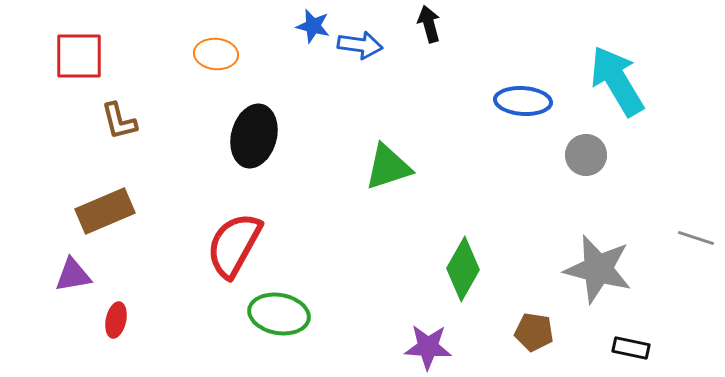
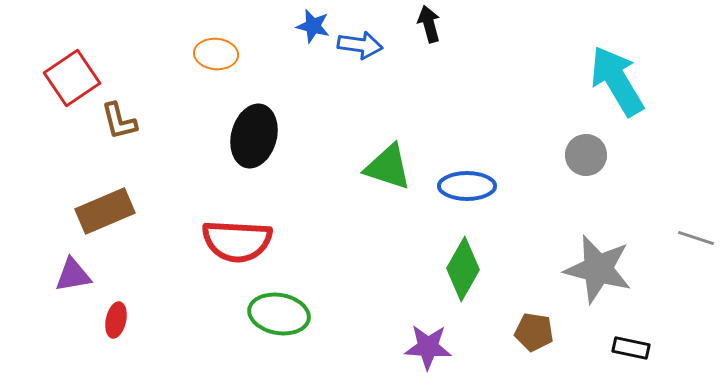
red square: moved 7 px left, 22 px down; rotated 34 degrees counterclockwise
blue ellipse: moved 56 px left, 85 px down; rotated 4 degrees counterclockwise
green triangle: rotated 36 degrees clockwise
red semicircle: moved 3 px right, 4 px up; rotated 116 degrees counterclockwise
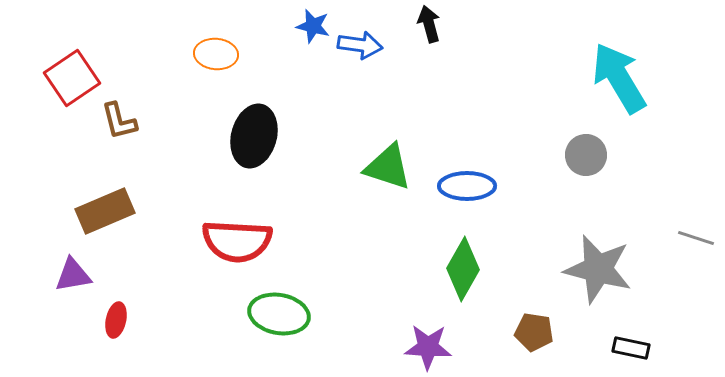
cyan arrow: moved 2 px right, 3 px up
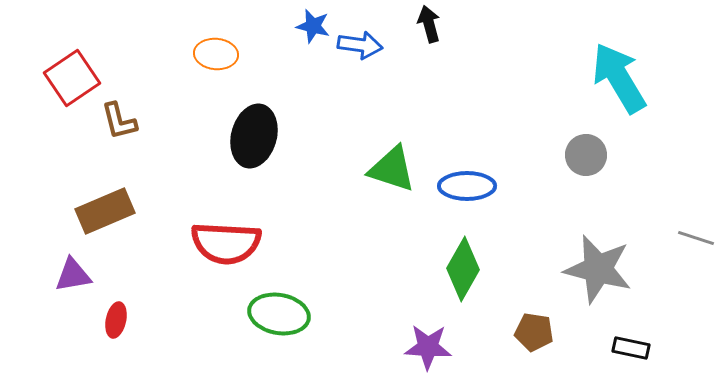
green triangle: moved 4 px right, 2 px down
red semicircle: moved 11 px left, 2 px down
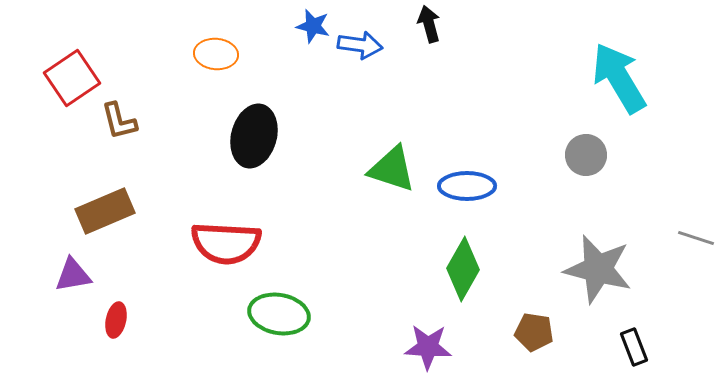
black rectangle: moved 3 px right, 1 px up; rotated 57 degrees clockwise
